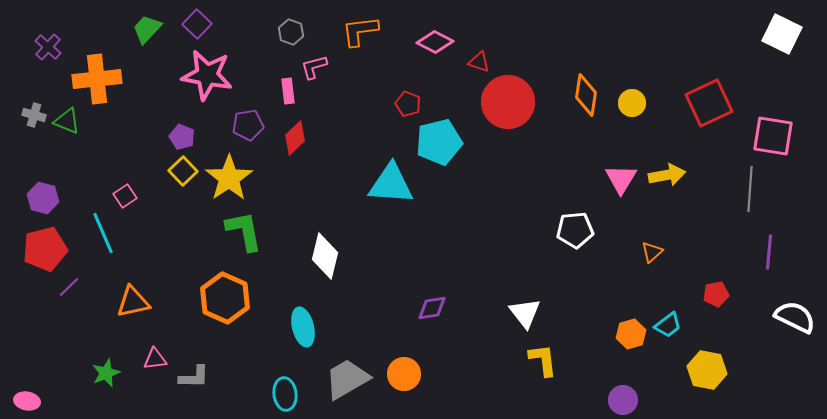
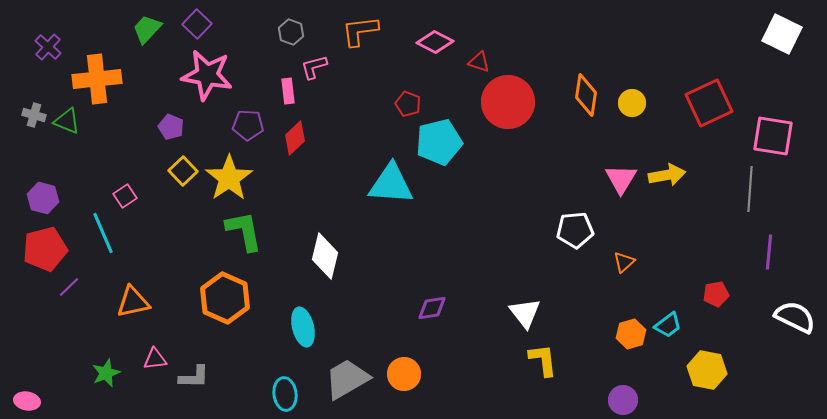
purple pentagon at (248, 125): rotated 12 degrees clockwise
purple pentagon at (182, 137): moved 11 px left, 10 px up
orange triangle at (652, 252): moved 28 px left, 10 px down
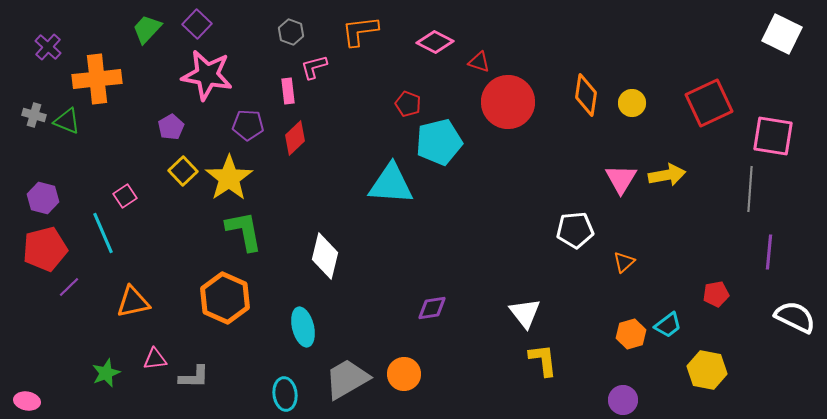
purple pentagon at (171, 127): rotated 20 degrees clockwise
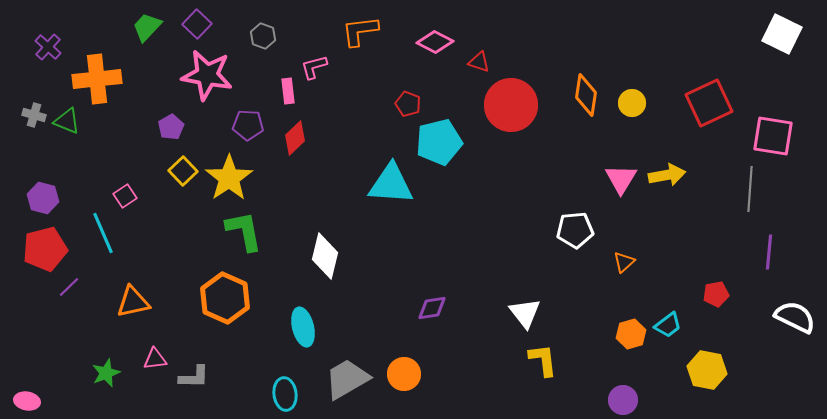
green trapezoid at (147, 29): moved 2 px up
gray hexagon at (291, 32): moved 28 px left, 4 px down
red circle at (508, 102): moved 3 px right, 3 px down
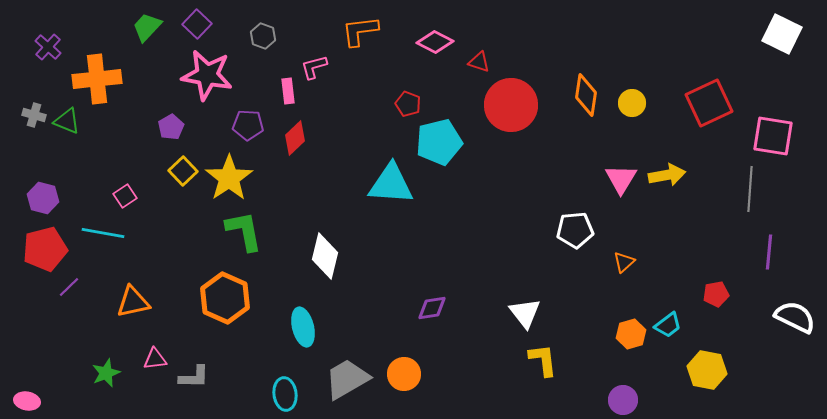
cyan line at (103, 233): rotated 57 degrees counterclockwise
